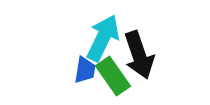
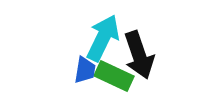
green rectangle: moved 1 px right; rotated 30 degrees counterclockwise
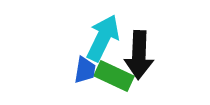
black arrow: rotated 21 degrees clockwise
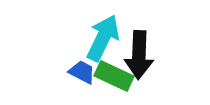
blue trapezoid: moved 3 px left, 2 px down; rotated 72 degrees counterclockwise
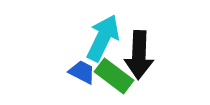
green rectangle: rotated 12 degrees clockwise
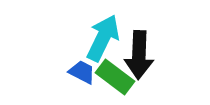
green rectangle: moved 1 px right, 1 px down
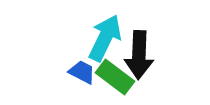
cyan arrow: moved 2 px right
